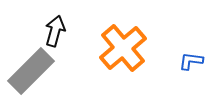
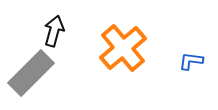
black arrow: moved 1 px left
gray rectangle: moved 2 px down
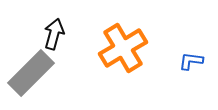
black arrow: moved 3 px down
orange cross: rotated 9 degrees clockwise
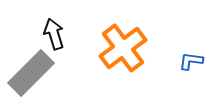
black arrow: rotated 32 degrees counterclockwise
orange cross: rotated 6 degrees counterclockwise
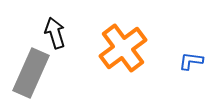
black arrow: moved 1 px right, 1 px up
gray rectangle: rotated 21 degrees counterclockwise
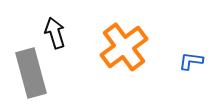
orange cross: moved 1 px right, 1 px up
gray rectangle: rotated 39 degrees counterclockwise
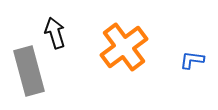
blue L-shape: moved 1 px right, 1 px up
gray rectangle: moved 2 px left, 2 px up
